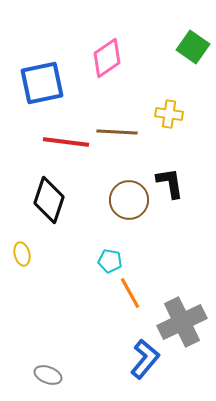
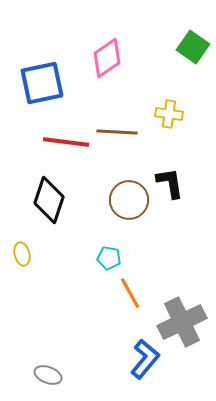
cyan pentagon: moved 1 px left, 3 px up
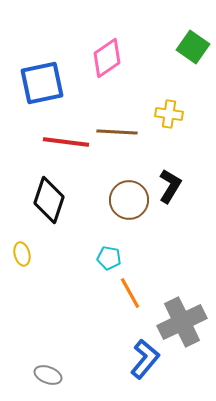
black L-shape: moved 3 px down; rotated 40 degrees clockwise
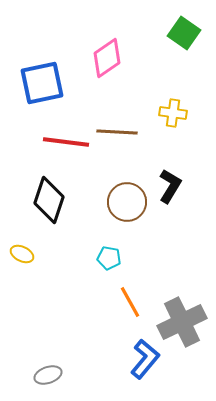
green square: moved 9 px left, 14 px up
yellow cross: moved 4 px right, 1 px up
brown circle: moved 2 px left, 2 px down
yellow ellipse: rotated 50 degrees counterclockwise
orange line: moved 9 px down
gray ellipse: rotated 40 degrees counterclockwise
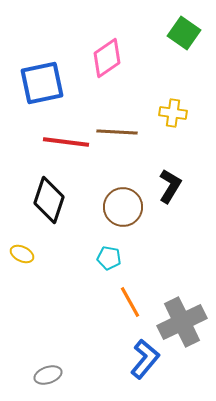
brown circle: moved 4 px left, 5 px down
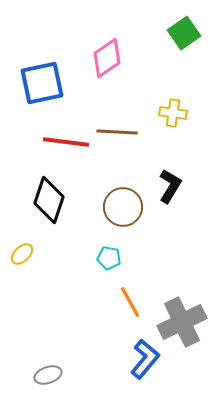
green square: rotated 20 degrees clockwise
yellow ellipse: rotated 70 degrees counterclockwise
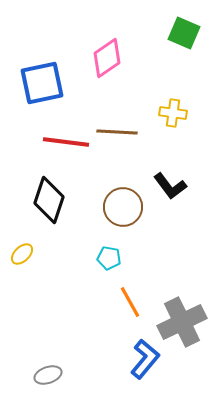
green square: rotated 32 degrees counterclockwise
black L-shape: rotated 112 degrees clockwise
